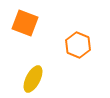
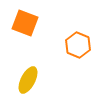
yellow ellipse: moved 5 px left, 1 px down
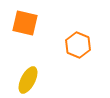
orange square: rotated 8 degrees counterclockwise
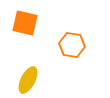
orange hexagon: moved 6 px left; rotated 15 degrees counterclockwise
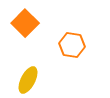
orange square: rotated 32 degrees clockwise
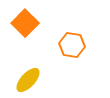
yellow ellipse: rotated 16 degrees clockwise
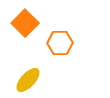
orange hexagon: moved 12 px left, 2 px up; rotated 10 degrees counterclockwise
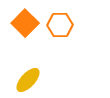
orange hexagon: moved 18 px up
